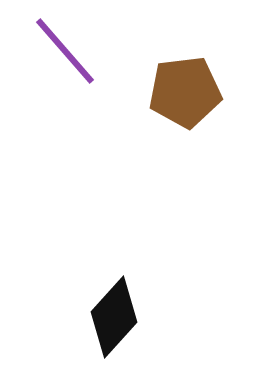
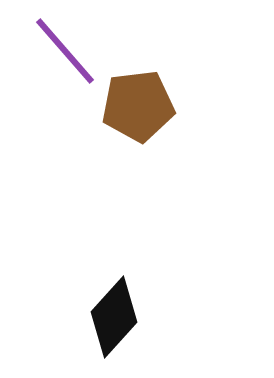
brown pentagon: moved 47 px left, 14 px down
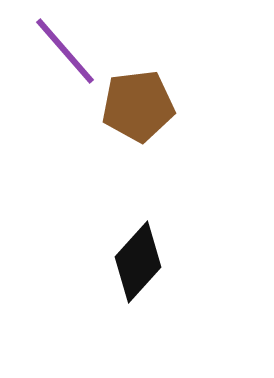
black diamond: moved 24 px right, 55 px up
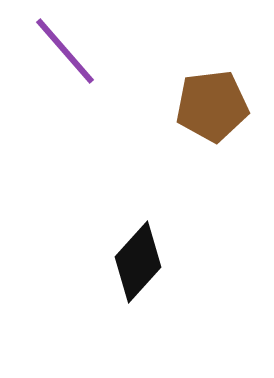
brown pentagon: moved 74 px right
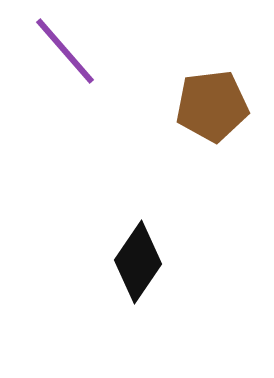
black diamond: rotated 8 degrees counterclockwise
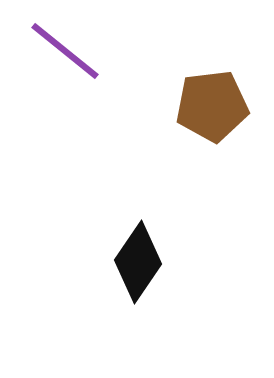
purple line: rotated 10 degrees counterclockwise
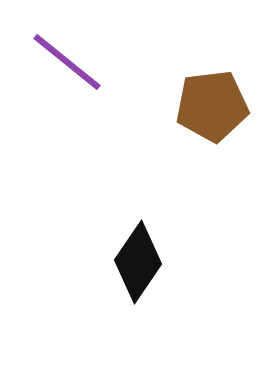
purple line: moved 2 px right, 11 px down
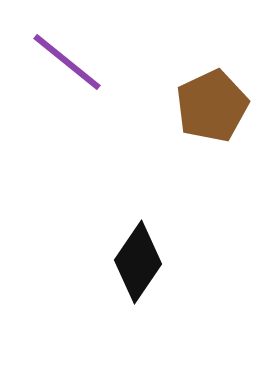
brown pentagon: rotated 18 degrees counterclockwise
